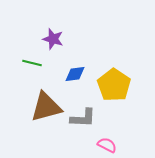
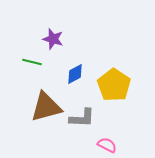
green line: moved 1 px up
blue diamond: rotated 20 degrees counterclockwise
gray L-shape: moved 1 px left
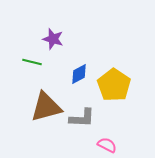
blue diamond: moved 4 px right
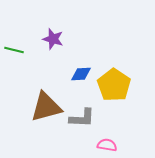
green line: moved 18 px left, 12 px up
blue diamond: moved 2 px right; rotated 25 degrees clockwise
pink semicircle: rotated 18 degrees counterclockwise
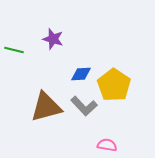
gray L-shape: moved 2 px right, 12 px up; rotated 44 degrees clockwise
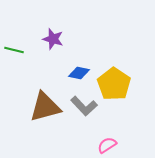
blue diamond: moved 2 px left, 1 px up; rotated 15 degrees clockwise
yellow pentagon: moved 1 px up
brown triangle: moved 1 px left
pink semicircle: rotated 42 degrees counterclockwise
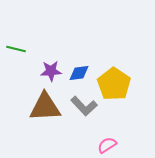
purple star: moved 2 px left, 32 px down; rotated 20 degrees counterclockwise
green line: moved 2 px right, 1 px up
blue diamond: rotated 20 degrees counterclockwise
brown triangle: rotated 12 degrees clockwise
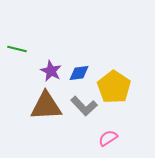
green line: moved 1 px right
purple star: rotated 30 degrees clockwise
yellow pentagon: moved 3 px down
brown triangle: moved 1 px right, 1 px up
pink semicircle: moved 1 px right, 7 px up
